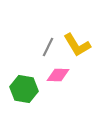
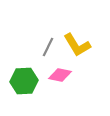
pink diamond: moved 2 px right; rotated 10 degrees clockwise
green hexagon: moved 8 px up; rotated 12 degrees counterclockwise
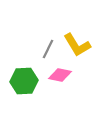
gray line: moved 2 px down
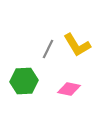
pink diamond: moved 9 px right, 14 px down
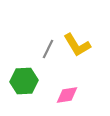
pink diamond: moved 2 px left, 6 px down; rotated 20 degrees counterclockwise
